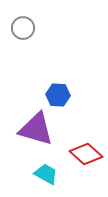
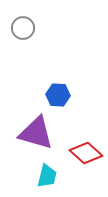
purple triangle: moved 4 px down
red diamond: moved 1 px up
cyan trapezoid: moved 1 px right, 2 px down; rotated 75 degrees clockwise
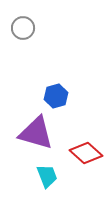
blue hexagon: moved 2 px left, 1 px down; rotated 20 degrees counterclockwise
cyan trapezoid: rotated 35 degrees counterclockwise
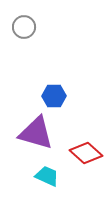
gray circle: moved 1 px right, 1 px up
blue hexagon: moved 2 px left; rotated 15 degrees clockwise
cyan trapezoid: rotated 45 degrees counterclockwise
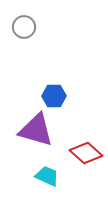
purple triangle: moved 3 px up
